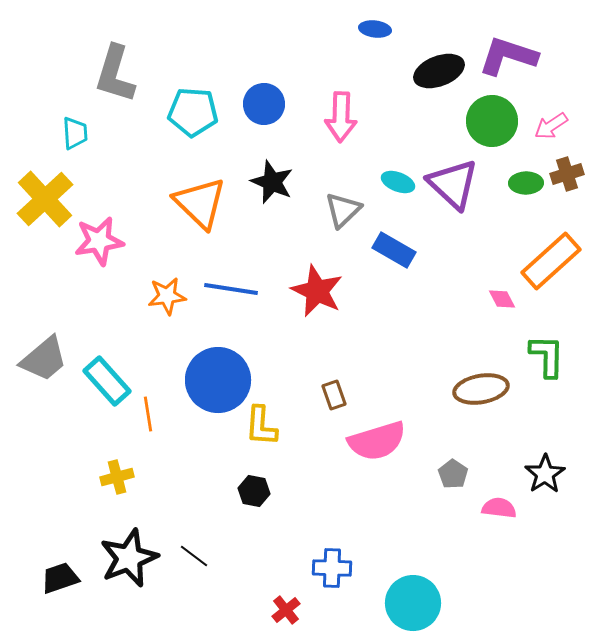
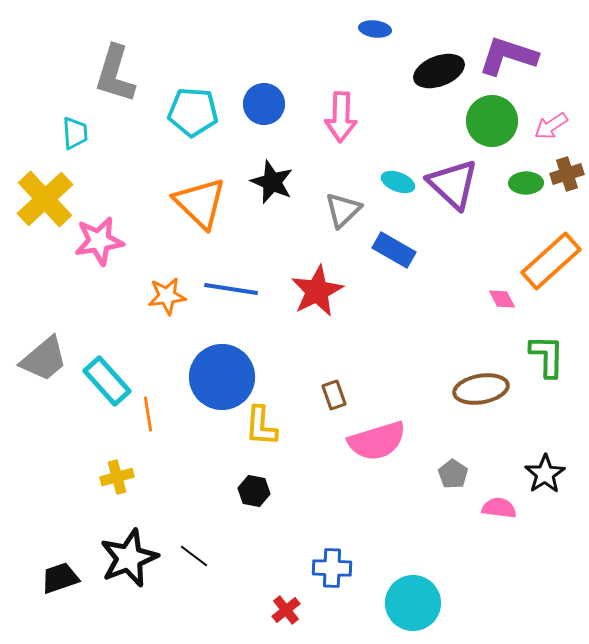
red star at (317, 291): rotated 20 degrees clockwise
blue circle at (218, 380): moved 4 px right, 3 px up
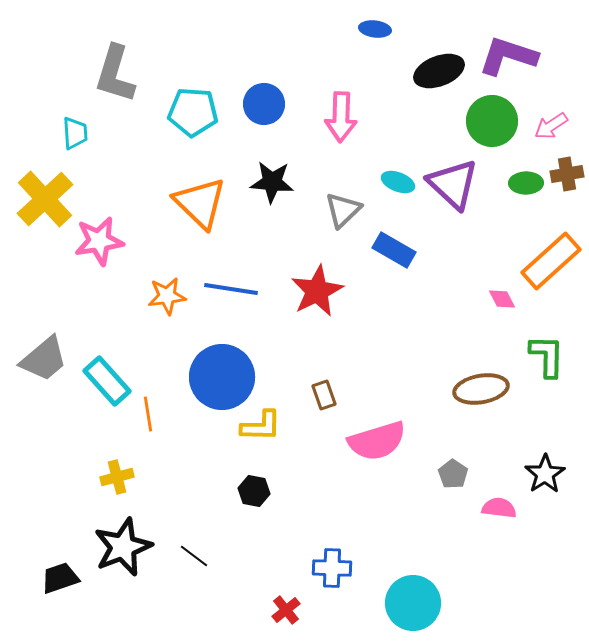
brown cross at (567, 174): rotated 8 degrees clockwise
black star at (272, 182): rotated 18 degrees counterclockwise
brown rectangle at (334, 395): moved 10 px left
yellow L-shape at (261, 426): rotated 93 degrees counterclockwise
black star at (129, 558): moved 6 px left, 11 px up
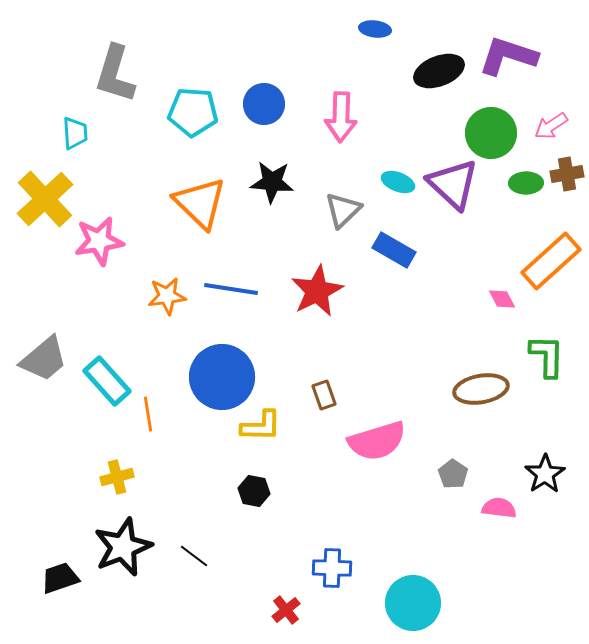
green circle at (492, 121): moved 1 px left, 12 px down
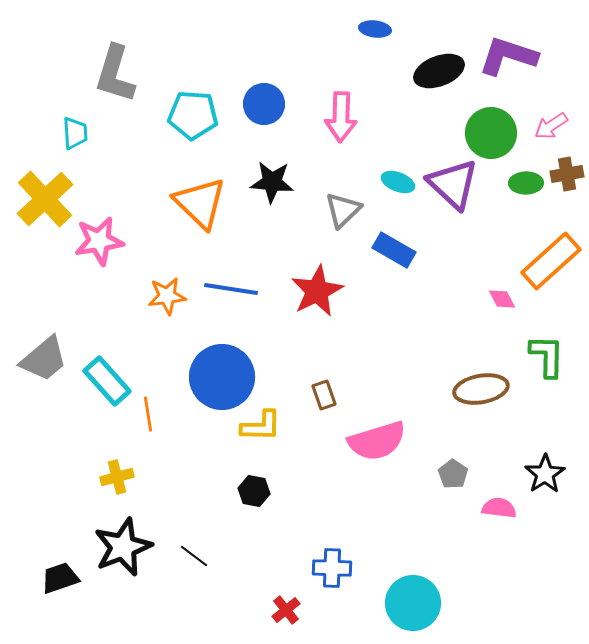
cyan pentagon at (193, 112): moved 3 px down
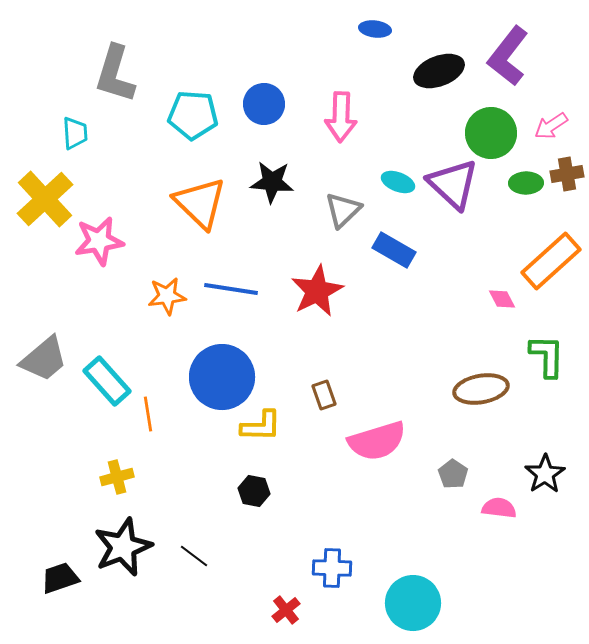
purple L-shape at (508, 56): rotated 70 degrees counterclockwise
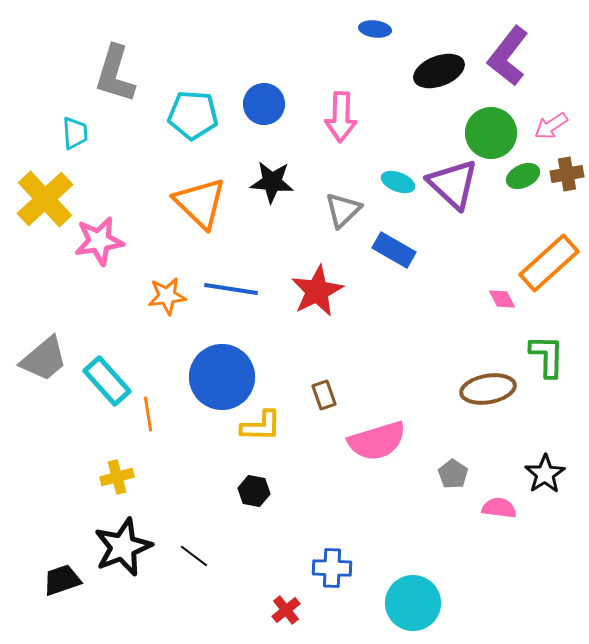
green ellipse at (526, 183): moved 3 px left, 7 px up; rotated 24 degrees counterclockwise
orange rectangle at (551, 261): moved 2 px left, 2 px down
brown ellipse at (481, 389): moved 7 px right
black trapezoid at (60, 578): moved 2 px right, 2 px down
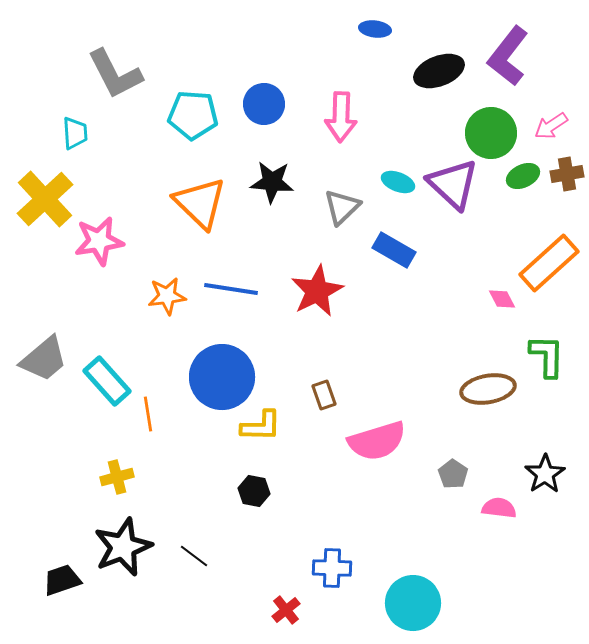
gray L-shape at (115, 74): rotated 44 degrees counterclockwise
gray triangle at (343, 210): moved 1 px left, 3 px up
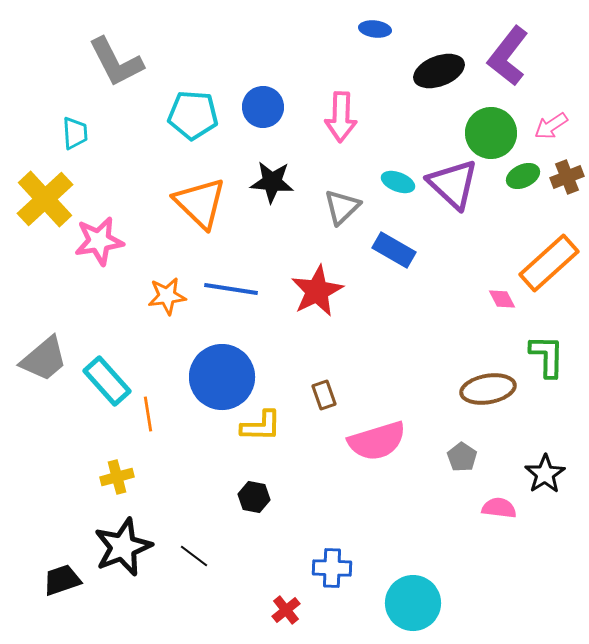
gray L-shape at (115, 74): moved 1 px right, 12 px up
blue circle at (264, 104): moved 1 px left, 3 px down
brown cross at (567, 174): moved 3 px down; rotated 12 degrees counterclockwise
gray pentagon at (453, 474): moved 9 px right, 17 px up
black hexagon at (254, 491): moved 6 px down
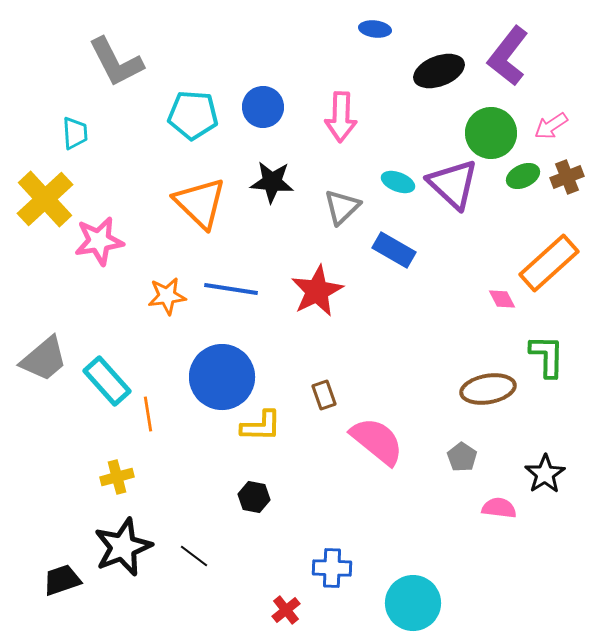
pink semicircle at (377, 441): rotated 124 degrees counterclockwise
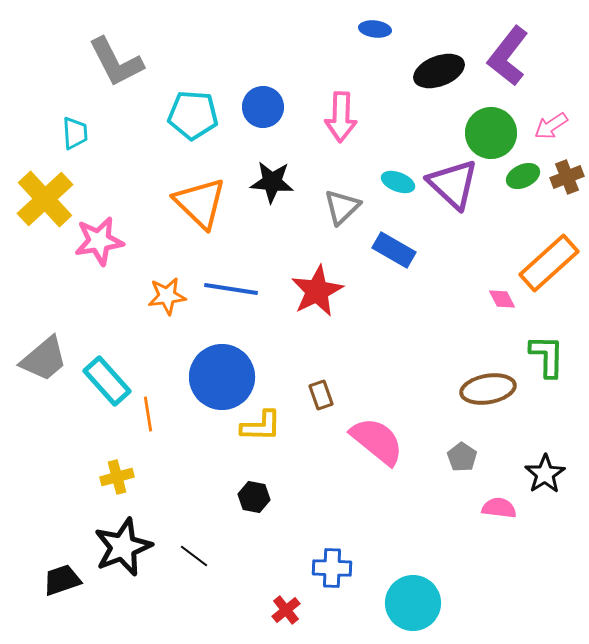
brown rectangle at (324, 395): moved 3 px left
